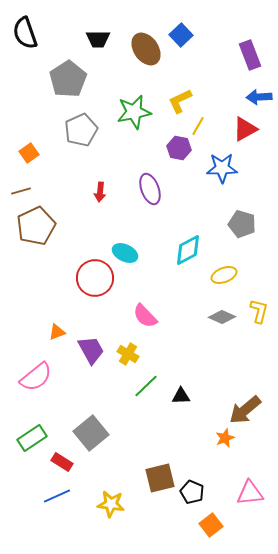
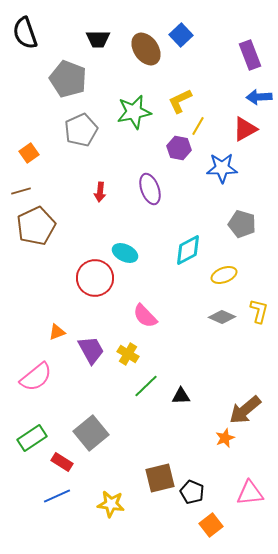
gray pentagon at (68, 79): rotated 18 degrees counterclockwise
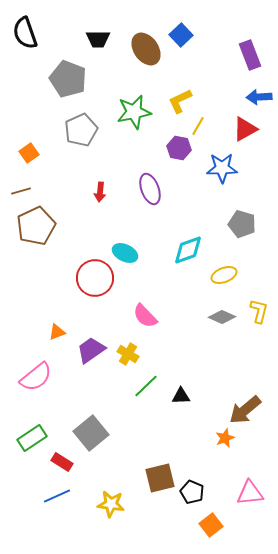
cyan diamond at (188, 250): rotated 8 degrees clockwise
purple trapezoid at (91, 350): rotated 96 degrees counterclockwise
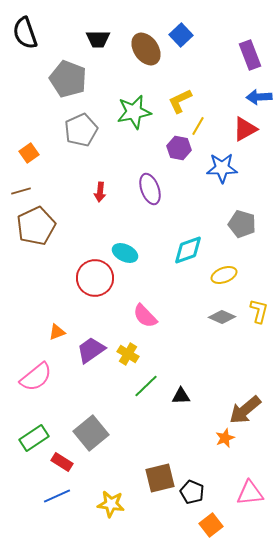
green rectangle at (32, 438): moved 2 px right
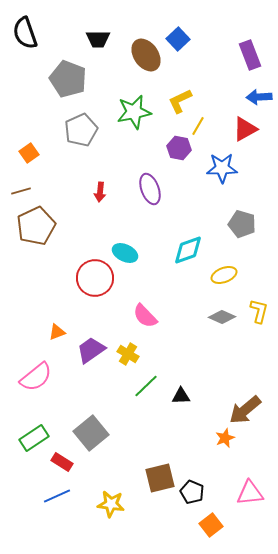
blue square at (181, 35): moved 3 px left, 4 px down
brown ellipse at (146, 49): moved 6 px down
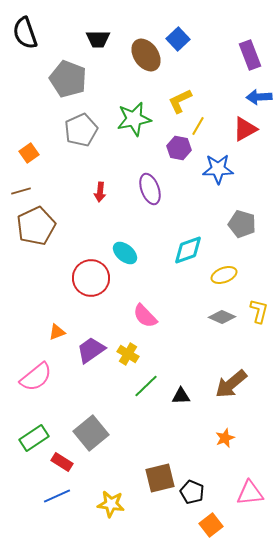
green star at (134, 112): moved 7 px down
blue star at (222, 168): moved 4 px left, 1 px down
cyan ellipse at (125, 253): rotated 15 degrees clockwise
red circle at (95, 278): moved 4 px left
brown arrow at (245, 410): moved 14 px left, 26 px up
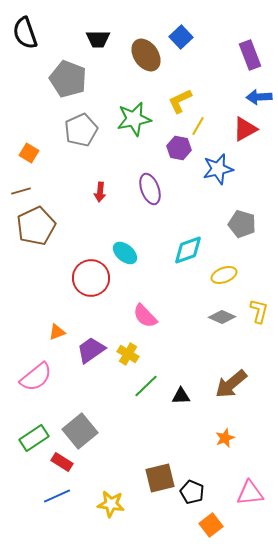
blue square at (178, 39): moved 3 px right, 2 px up
orange square at (29, 153): rotated 24 degrees counterclockwise
blue star at (218, 169): rotated 12 degrees counterclockwise
gray square at (91, 433): moved 11 px left, 2 px up
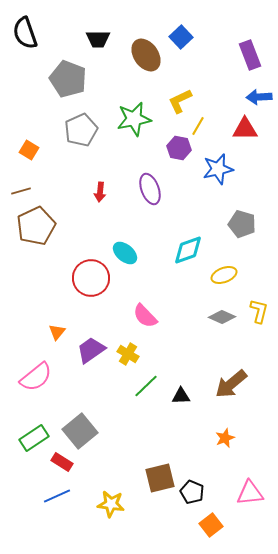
red triangle at (245, 129): rotated 28 degrees clockwise
orange square at (29, 153): moved 3 px up
orange triangle at (57, 332): rotated 30 degrees counterclockwise
